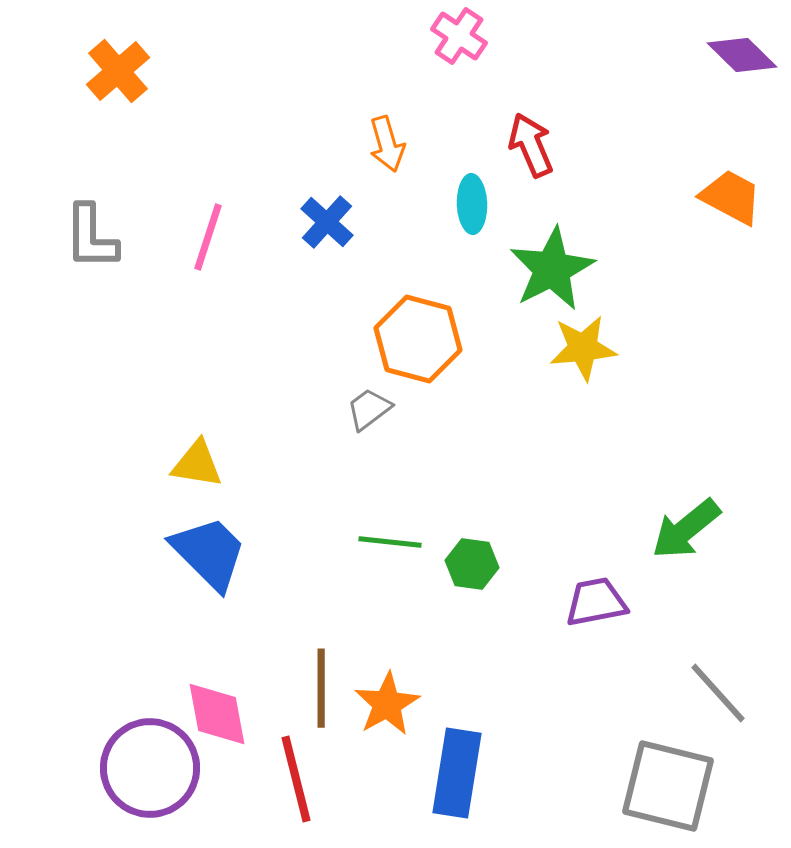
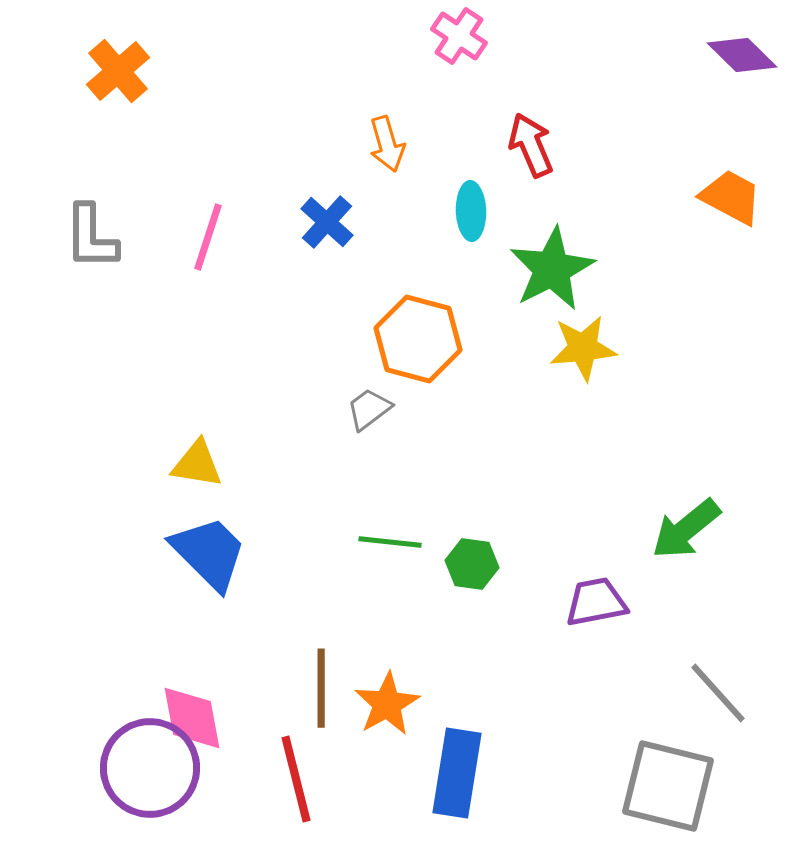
cyan ellipse: moved 1 px left, 7 px down
pink diamond: moved 25 px left, 4 px down
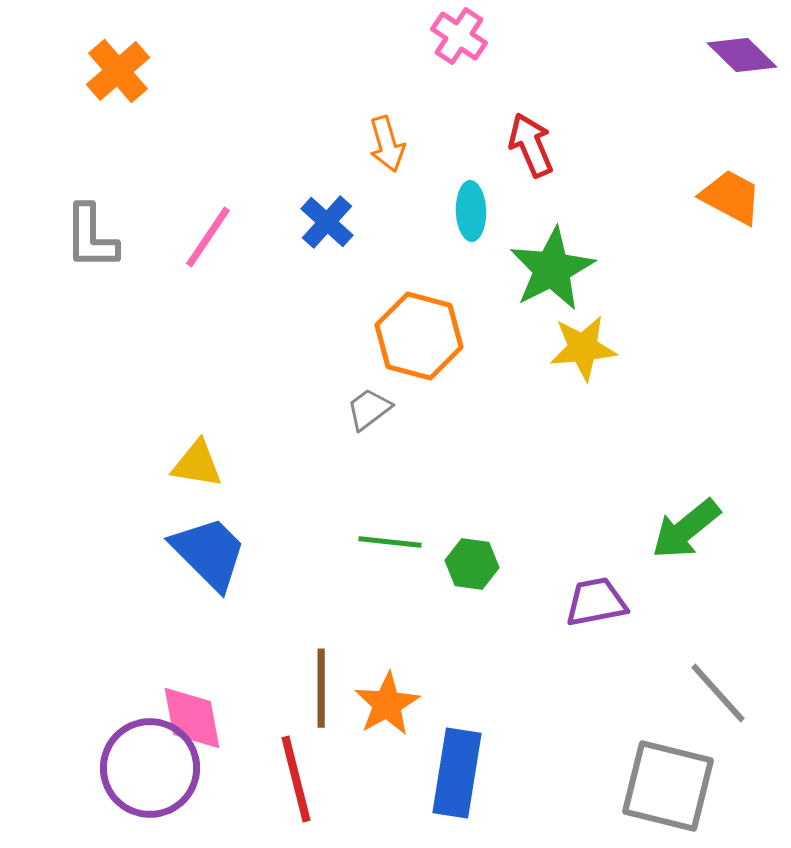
pink line: rotated 16 degrees clockwise
orange hexagon: moved 1 px right, 3 px up
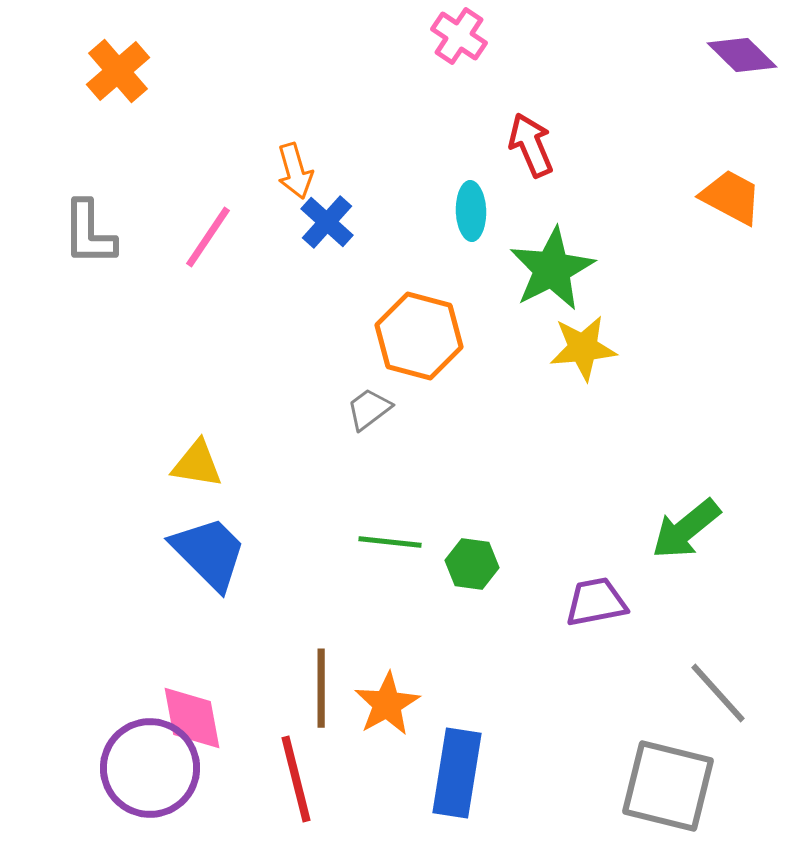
orange arrow: moved 92 px left, 27 px down
gray L-shape: moved 2 px left, 4 px up
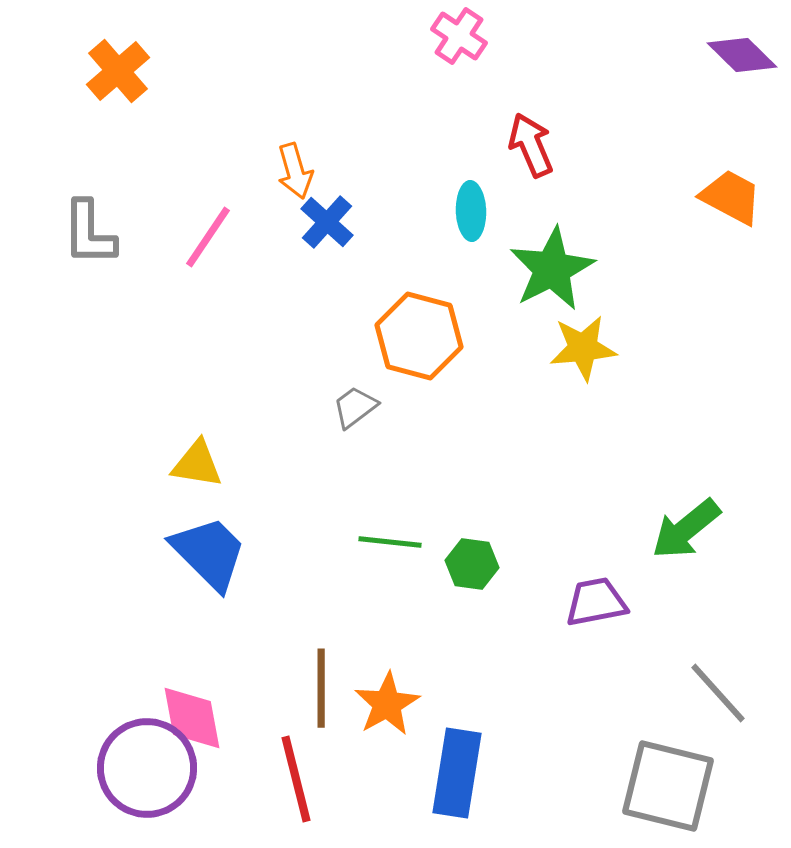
gray trapezoid: moved 14 px left, 2 px up
purple circle: moved 3 px left
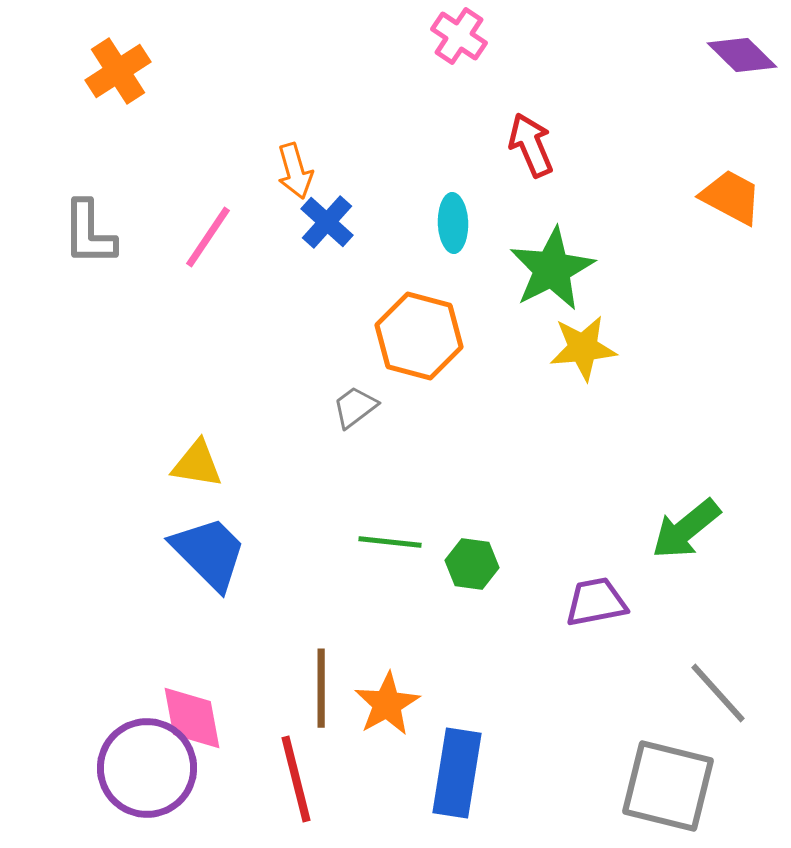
orange cross: rotated 8 degrees clockwise
cyan ellipse: moved 18 px left, 12 px down
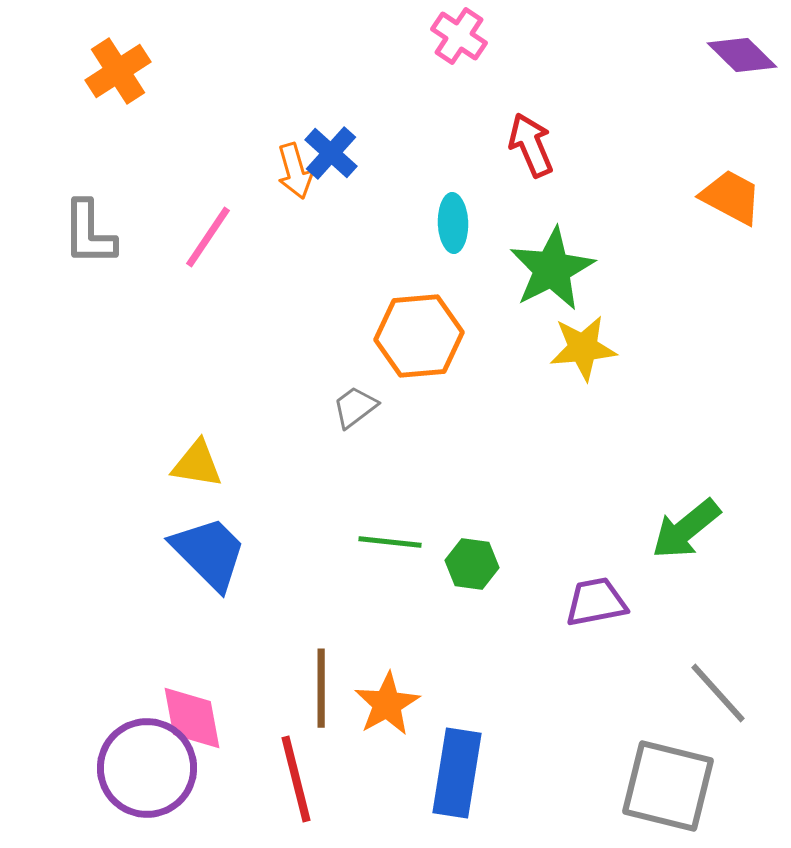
blue cross: moved 4 px right, 69 px up
orange hexagon: rotated 20 degrees counterclockwise
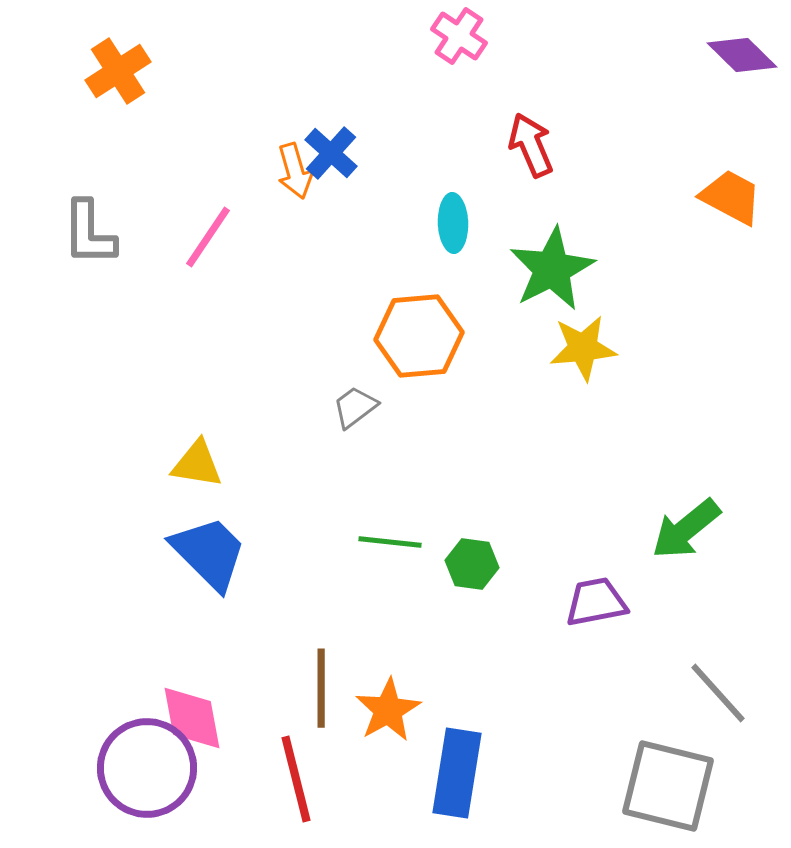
orange star: moved 1 px right, 6 px down
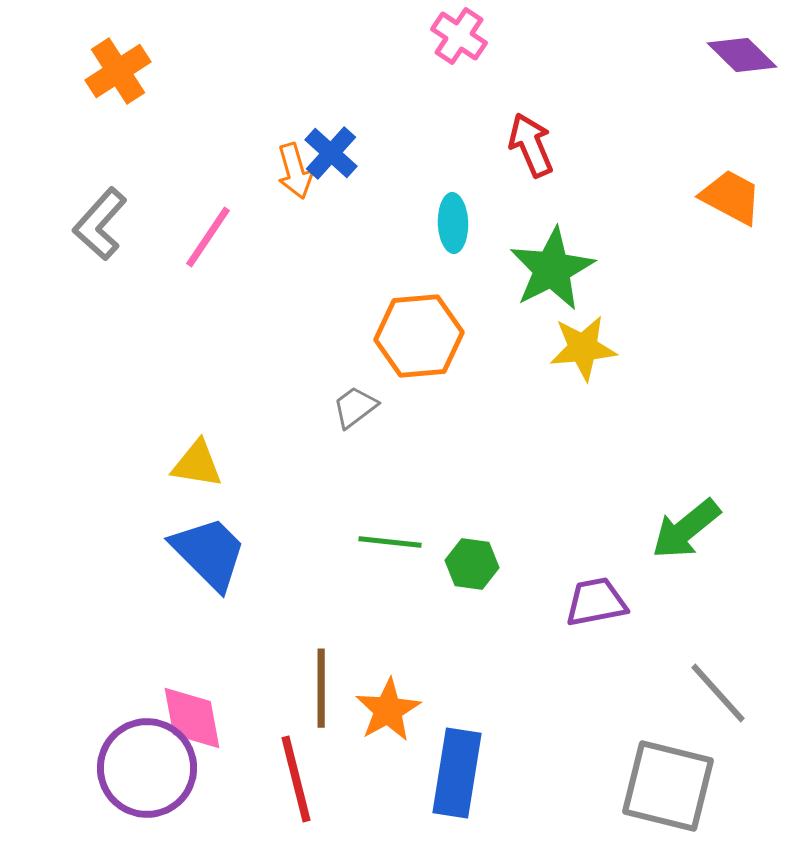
gray L-shape: moved 11 px right, 9 px up; rotated 42 degrees clockwise
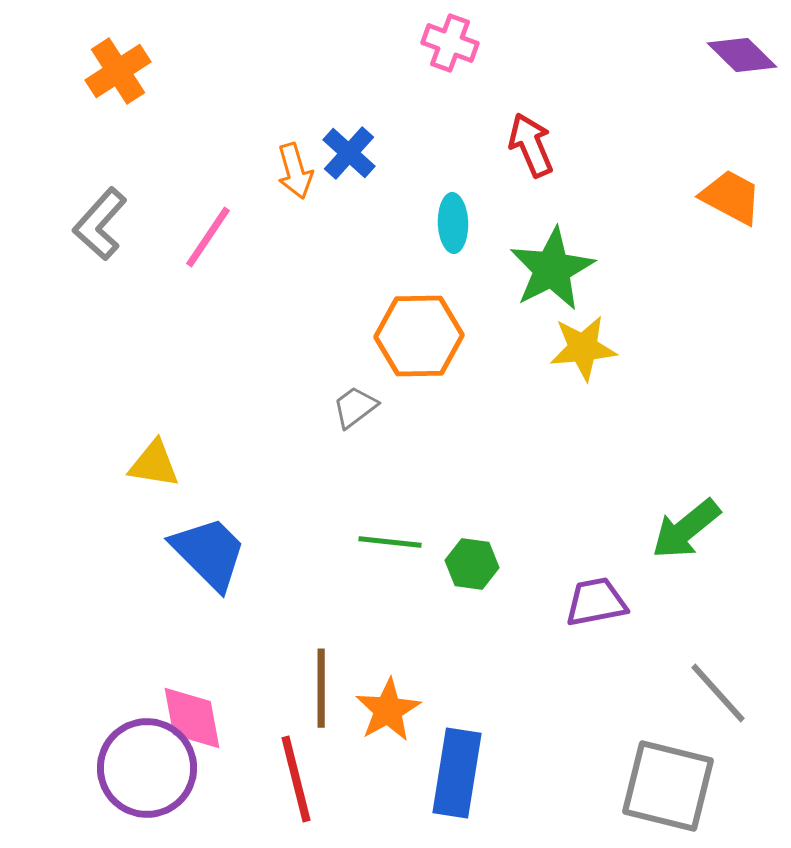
pink cross: moved 9 px left, 7 px down; rotated 14 degrees counterclockwise
blue cross: moved 18 px right
orange hexagon: rotated 4 degrees clockwise
yellow triangle: moved 43 px left
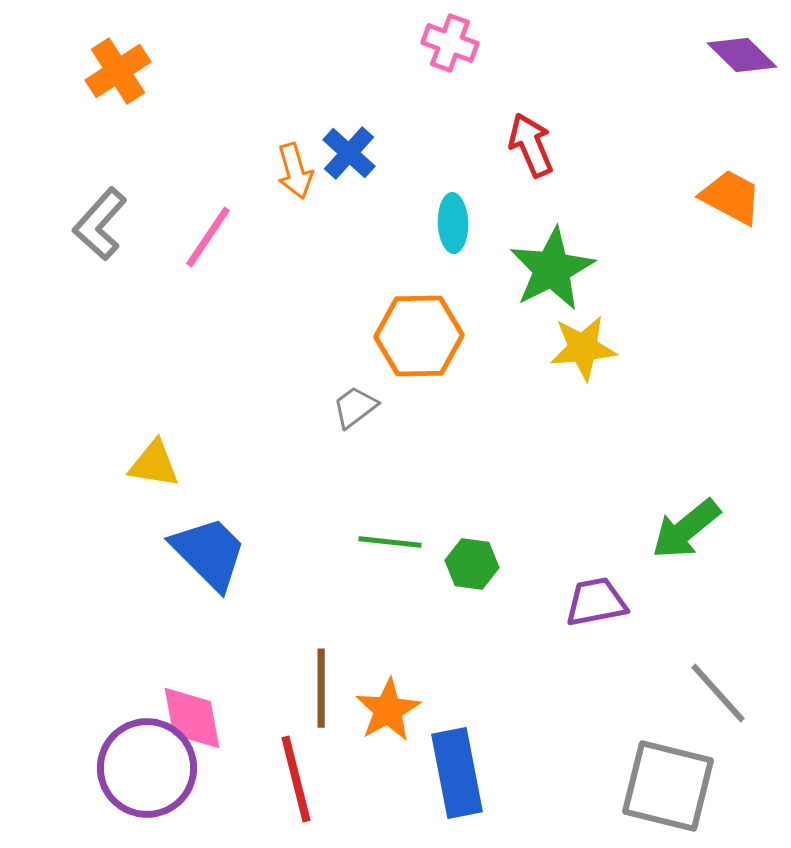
blue rectangle: rotated 20 degrees counterclockwise
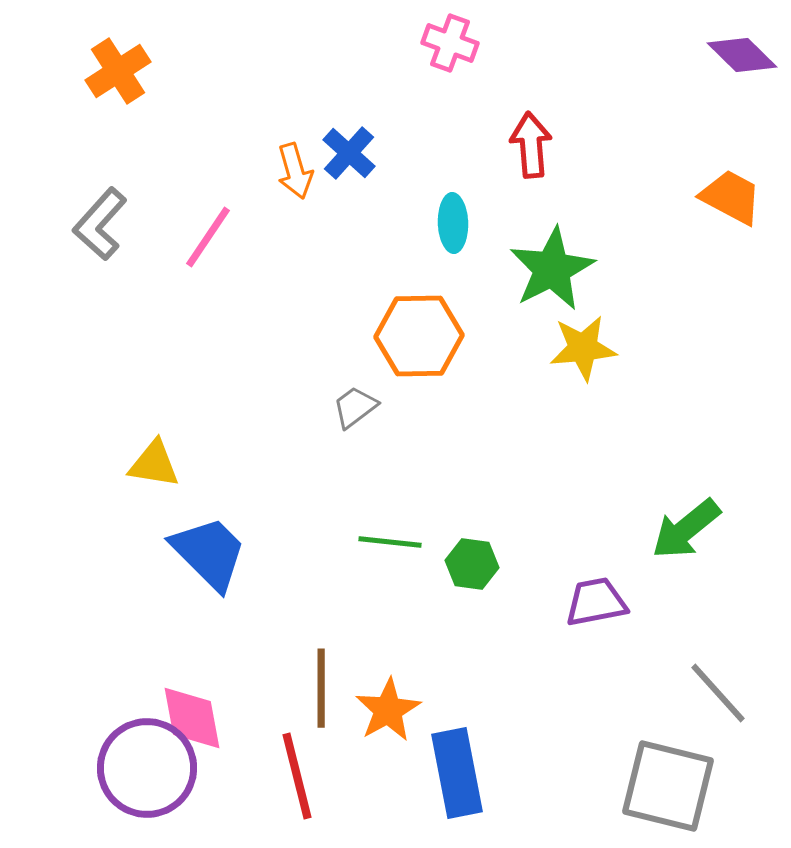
red arrow: rotated 18 degrees clockwise
red line: moved 1 px right, 3 px up
